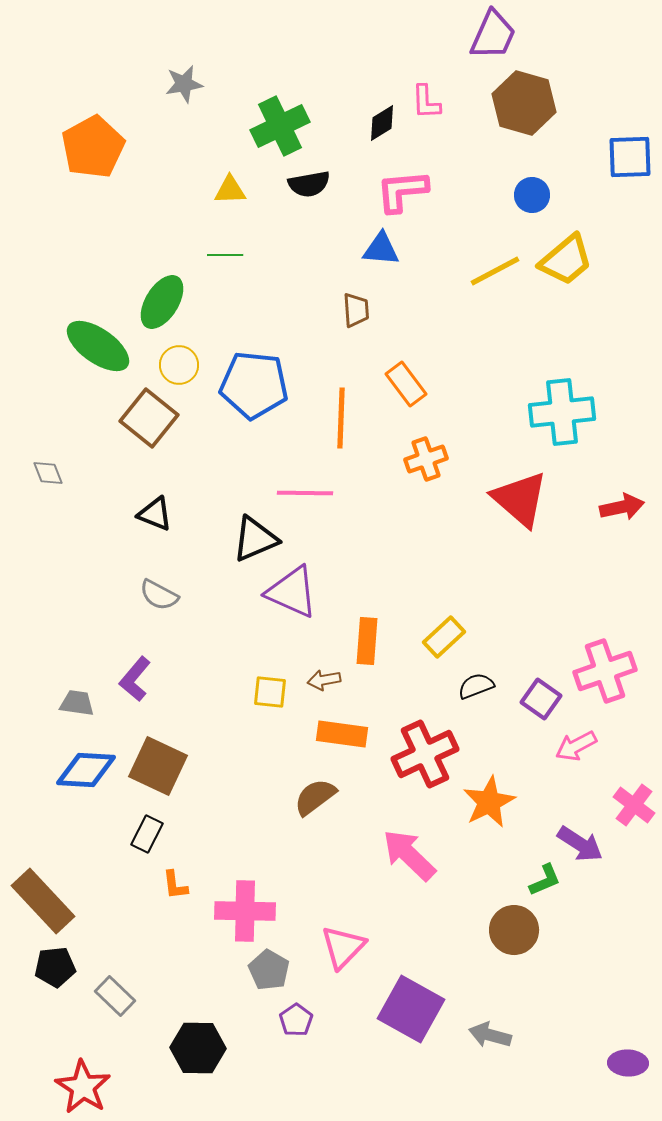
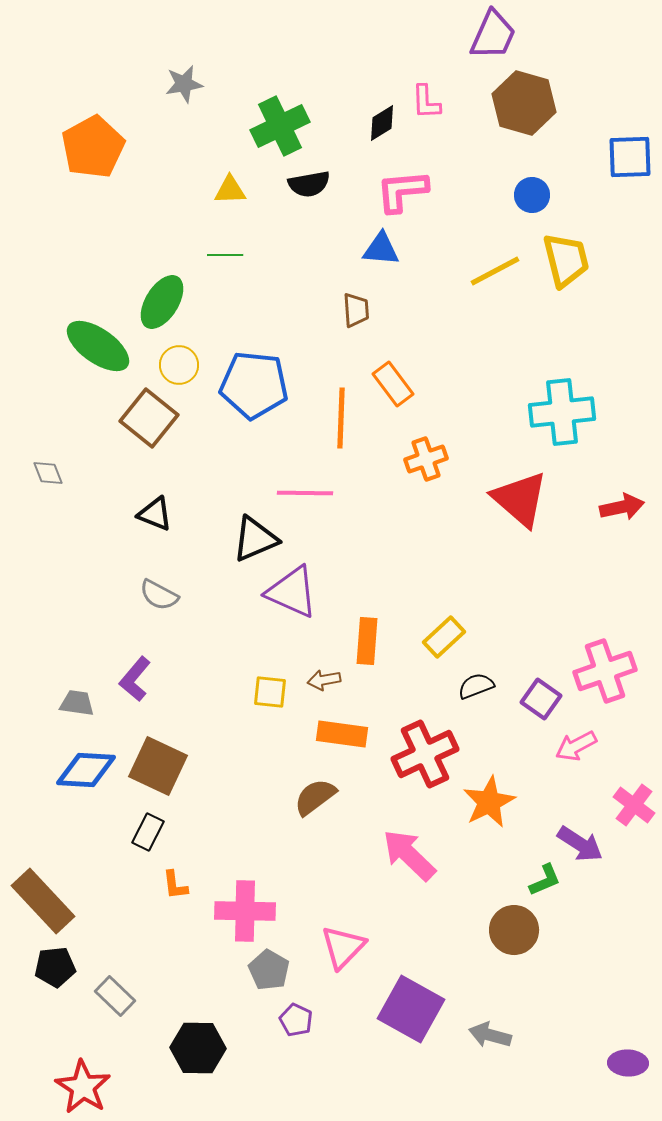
yellow trapezoid at (566, 260): rotated 64 degrees counterclockwise
orange rectangle at (406, 384): moved 13 px left
black rectangle at (147, 834): moved 1 px right, 2 px up
purple pentagon at (296, 1020): rotated 12 degrees counterclockwise
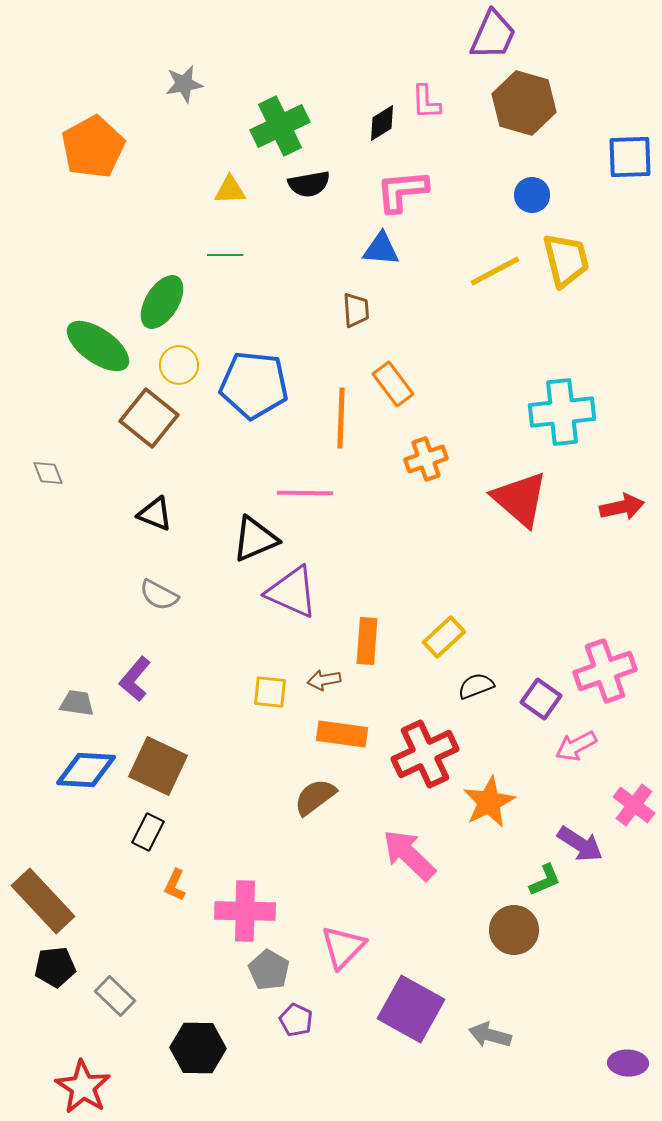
orange L-shape at (175, 885): rotated 32 degrees clockwise
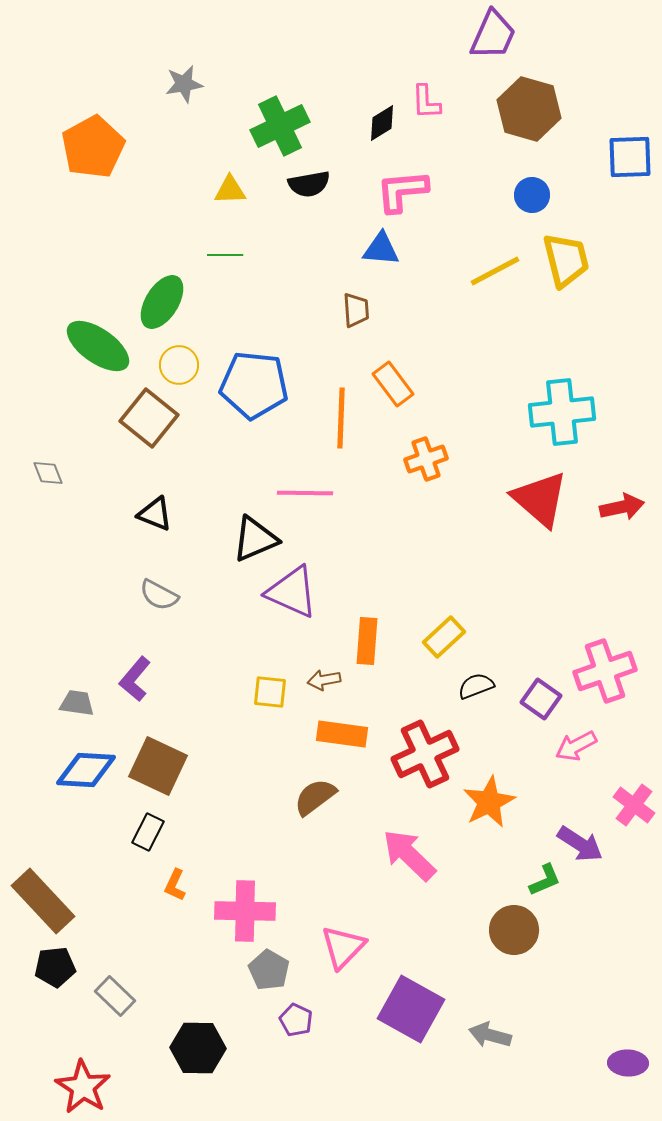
brown hexagon at (524, 103): moved 5 px right, 6 px down
red triangle at (520, 499): moved 20 px right
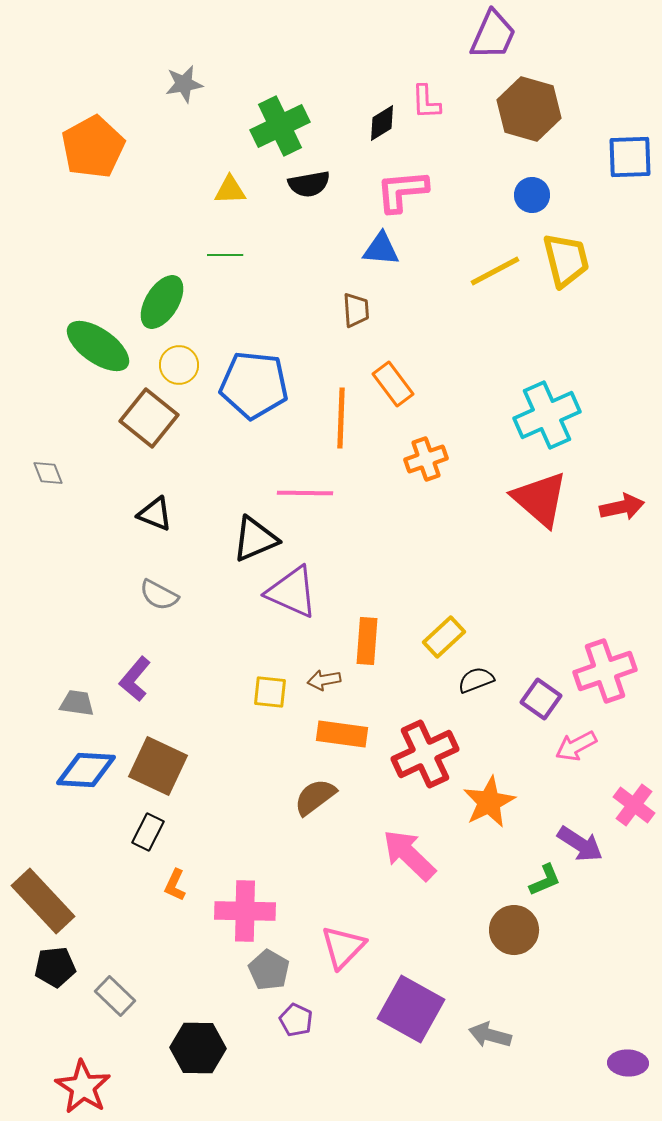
cyan cross at (562, 412): moved 15 px left, 3 px down; rotated 18 degrees counterclockwise
black semicircle at (476, 686): moved 6 px up
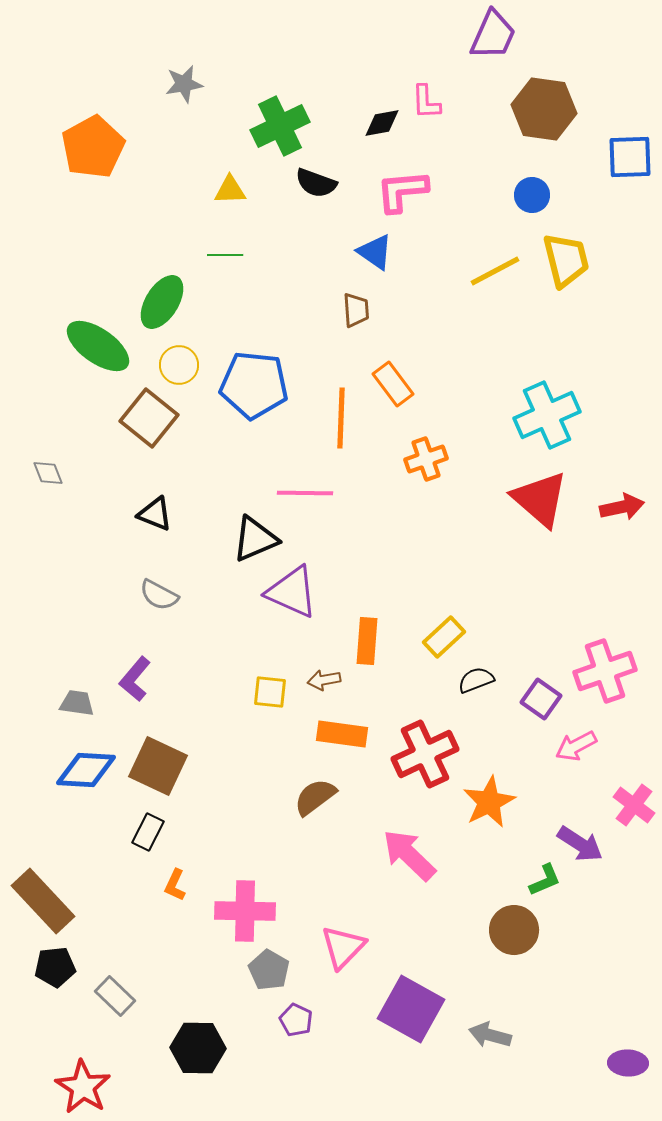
brown hexagon at (529, 109): moved 15 px right; rotated 8 degrees counterclockwise
black diamond at (382, 123): rotated 21 degrees clockwise
black semicircle at (309, 184): moved 7 px right, 1 px up; rotated 30 degrees clockwise
blue triangle at (381, 249): moved 6 px left, 3 px down; rotated 30 degrees clockwise
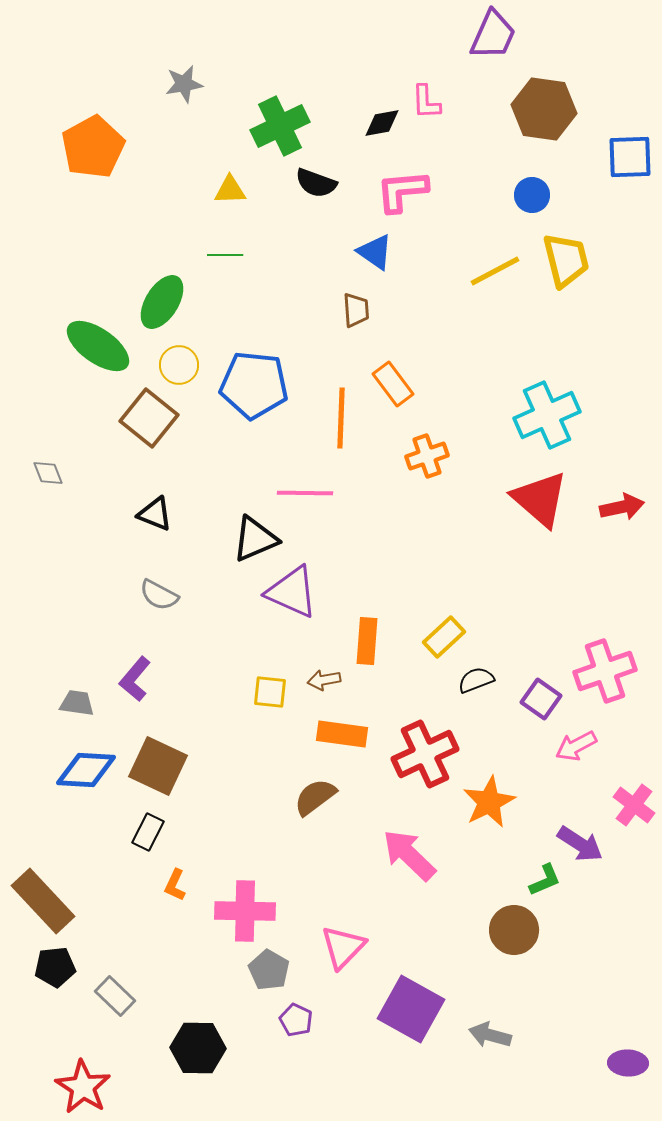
orange cross at (426, 459): moved 1 px right, 3 px up
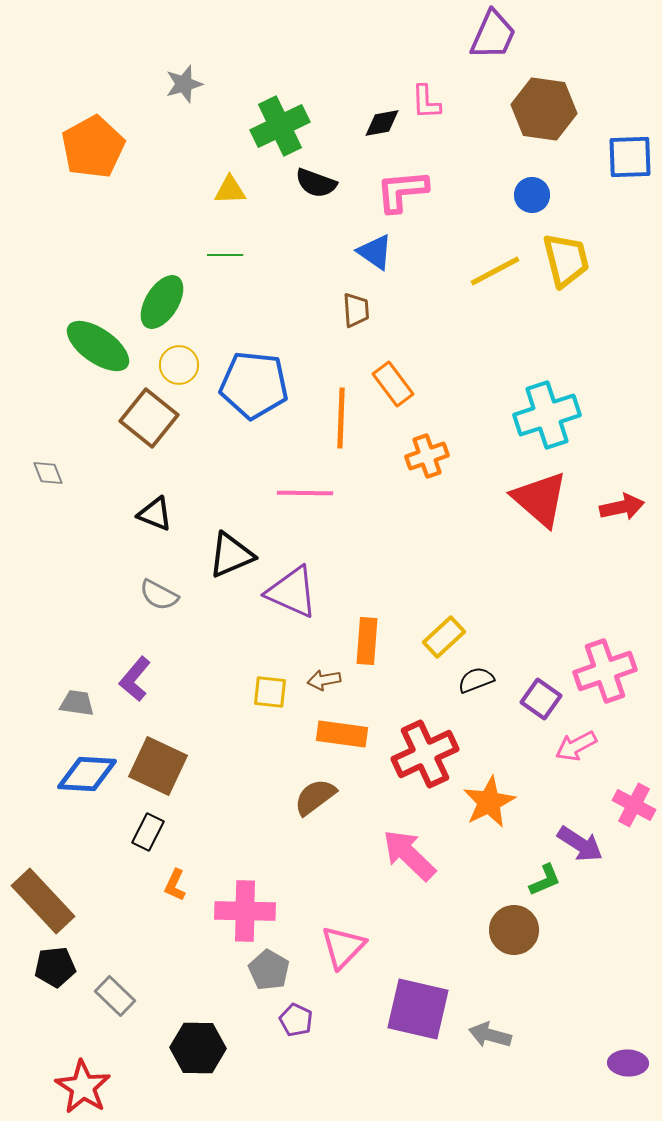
gray star at (184, 84): rotated 6 degrees counterclockwise
cyan cross at (547, 415): rotated 6 degrees clockwise
black triangle at (255, 539): moved 24 px left, 16 px down
blue diamond at (86, 770): moved 1 px right, 4 px down
pink cross at (634, 805): rotated 9 degrees counterclockwise
purple square at (411, 1009): moved 7 px right; rotated 16 degrees counterclockwise
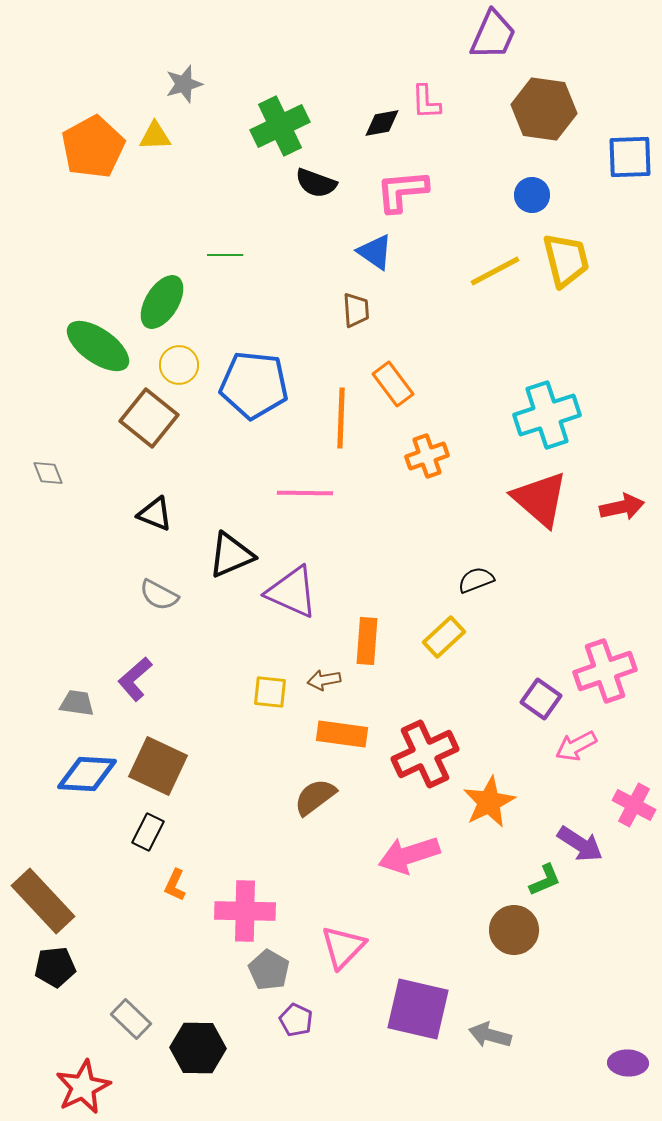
yellow triangle at (230, 190): moved 75 px left, 54 px up
purple L-shape at (135, 679): rotated 9 degrees clockwise
black semicircle at (476, 680): moved 100 px up
pink arrow at (409, 855): rotated 62 degrees counterclockwise
gray rectangle at (115, 996): moved 16 px right, 23 px down
red star at (83, 1087): rotated 14 degrees clockwise
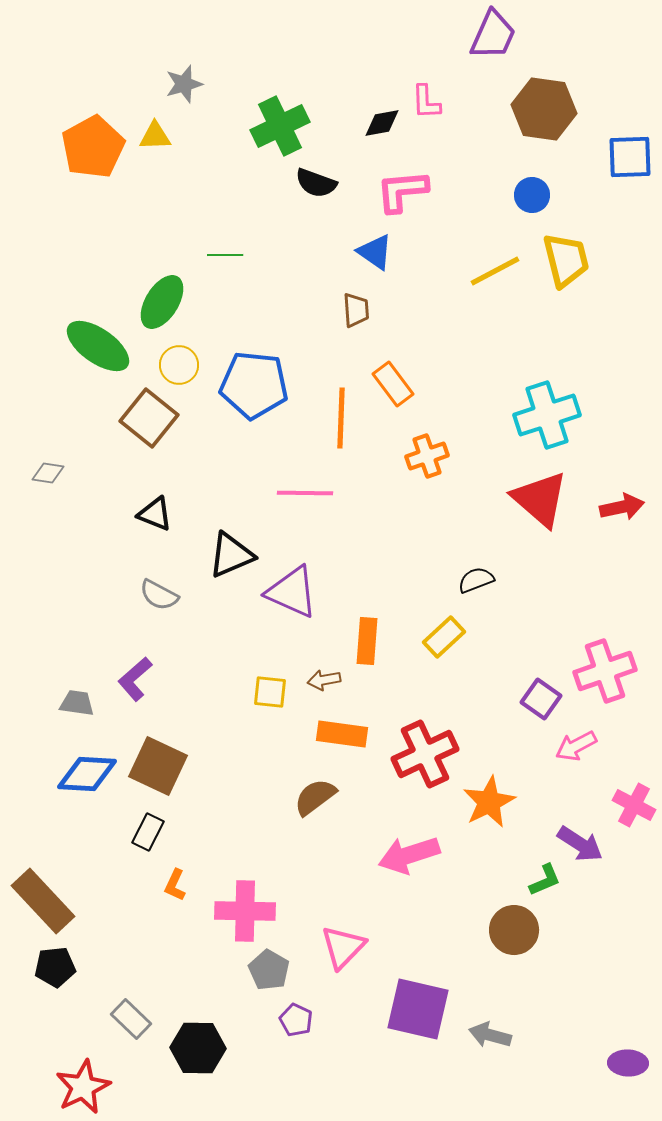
gray diamond at (48, 473): rotated 60 degrees counterclockwise
